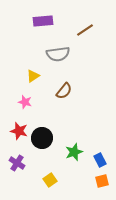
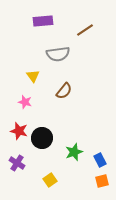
yellow triangle: rotated 32 degrees counterclockwise
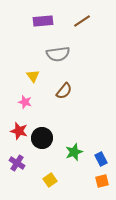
brown line: moved 3 px left, 9 px up
blue rectangle: moved 1 px right, 1 px up
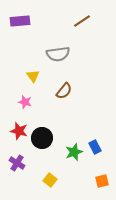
purple rectangle: moved 23 px left
blue rectangle: moved 6 px left, 12 px up
yellow square: rotated 16 degrees counterclockwise
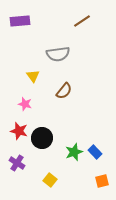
pink star: moved 2 px down
blue rectangle: moved 5 px down; rotated 16 degrees counterclockwise
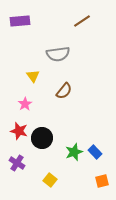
pink star: rotated 24 degrees clockwise
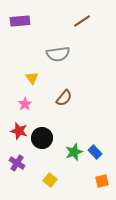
yellow triangle: moved 1 px left, 2 px down
brown semicircle: moved 7 px down
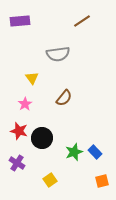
yellow square: rotated 16 degrees clockwise
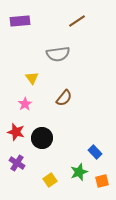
brown line: moved 5 px left
red star: moved 3 px left, 1 px down
green star: moved 5 px right, 20 px down
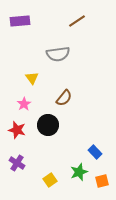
pink star: moved 1 px left
red star: moved 1 px right, 2 px up
black circle: moved 6 px right, 13 px up
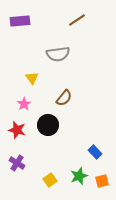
brown line: moved 1 px up
green star: moved 4 px down
